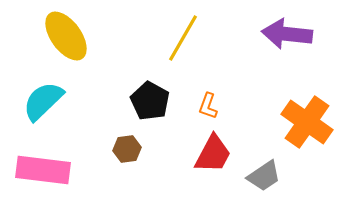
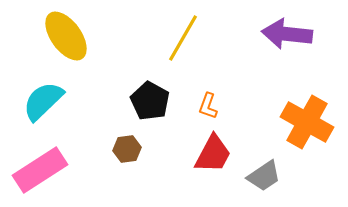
orange cross: rotated 6 degrees counterclockwise
pink rectangle: moved 3 px left; rotated 40 degrees counterclockwise
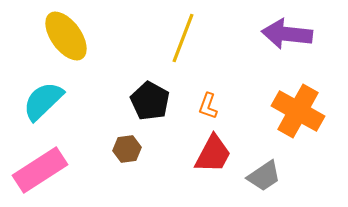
yellow line: rotated 9 degrees counterclockwise
orange cross: moved 9 px left, 11 px up
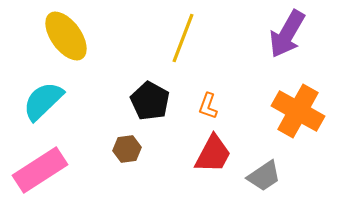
purple arrow: rotated 66 degrees counterclockwise
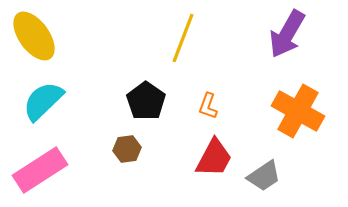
yellow ellipse: moved 32 px left
black pentagon: moved 4 px left; rotated 6 degrees clockwise
red trapezoid: moved 1 px right, 4 px down
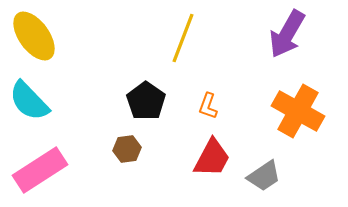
cyan semicircle: moved 14 px left; rotated 90 degrees counterclockwise
red trapezoid: moved 2 px left
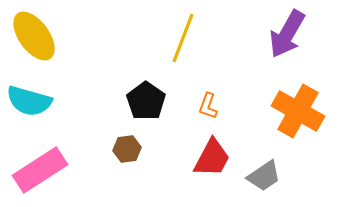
cyan semicircle: rotated 30 degrees counterclockwise
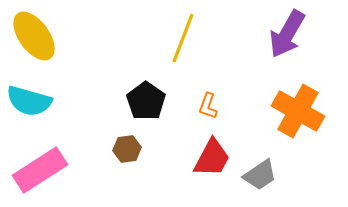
gray trapezoid: moved 4 px left, 1 px up
